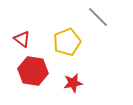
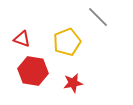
red triangle: rotated 18 degrees counterclockwise
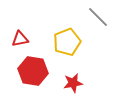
red triangle: moved 2 px left; rotated 30 degrees counterclockwise
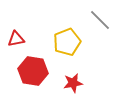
gray line: moved 2 px right, 3 px down
red triangle: moved 4 px left
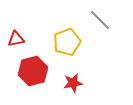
red hexagon: rotated 24 degrees counterclockwise
